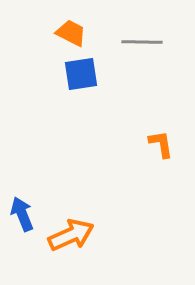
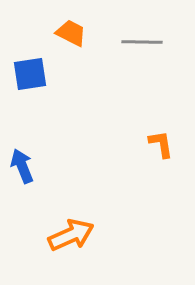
blue square: moved 51 px left
blue arrow: moved 48 px up
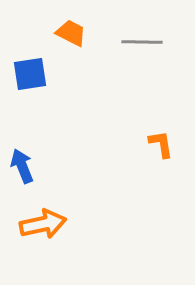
orange arrow: moved 28 px left, 11 px up; rotated 12 degrees clockwise
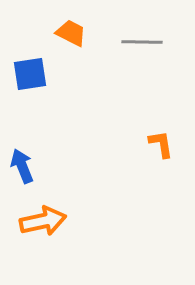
orange arrow: moved 3 px up
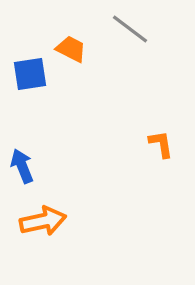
orange trapezoid: moved 16 px down
gray line: moved 12 px left, 13 px up; rotated 36 degrees clockwise
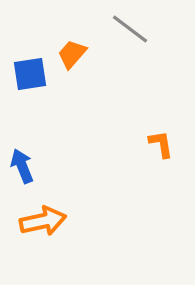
orange trapezoid: moved 1 px right, 5 px down; rotated 76 degrees counterclockwise
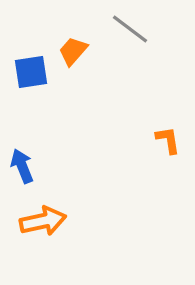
orange trapezoid: moved 1 px right, 3 px up
blue square: moved 1 px right, 2 px up
orange L-shape: moved 7 px right, 4 px up
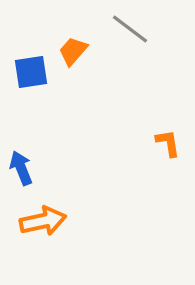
orange L-shape: moved 3 px down
blue arrow: moved 1 px left, 2 px down
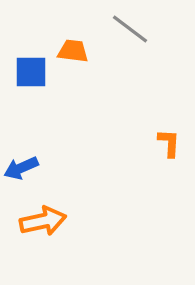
orange trapezoid: rotated 56 degrees clockwise
blue square: rotated 9 degrees clockwise
orange L-shape: moved 1 px right; rotated 12 degrees clockwise
blue arrow: rotated 92 degrees counterclockwise
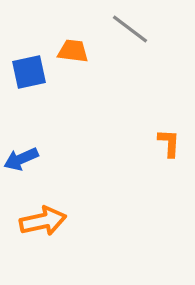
blue square: moved 2 px left; rotated 12 degrees counterclockwise
blue arrow: moved 9 px up
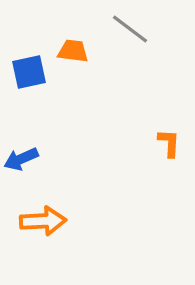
orange arrow: rotated 9 degrees clockwise
